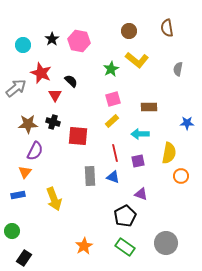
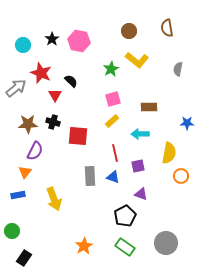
purple square: moved 5 px down
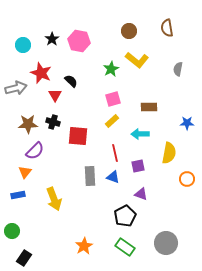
gray arrow: rotated 25 degrees clockwise
purple semicircle: rotated 18 degrees clockwise
orange circle: moved 6 px right, 3 px down
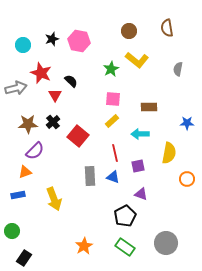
black star: rotated 16 degrees clockwise
pink square: rotated 21 degrees clockwise
black cross: rotated 32 degrees clockwise
red square: rotated 35 degrees clockwise
orange triangle: rotated 32 degrees clockwise
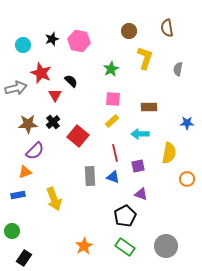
yellow L-shape: moved 8 px right, 2 px up; rotated 110 degrees counterclockwise
gray circle: moved 3 px down
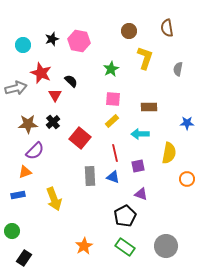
red square: moved 2 px right, 2 px down
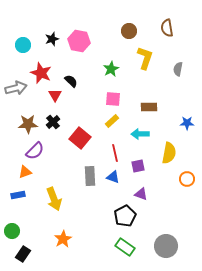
orange star: moved 21 px left, 7 px up
black rectangle: moved 1 px left, 4 px up
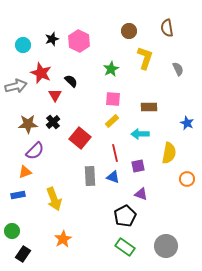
pink hexagon: rotated 15 degrees clockwise
gray semicircle: rotated 144 degrees clockwise
gray arrow: moved 2 px up
blue star: rotated 24 degrees clockwise
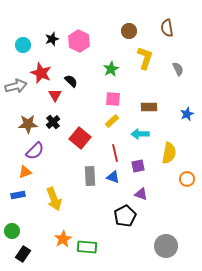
blue star: moved 9 px up; rotated 24 degrees clockwise
green rectangle: moved 38 px left; rotated 30 degrees counterclockwise
